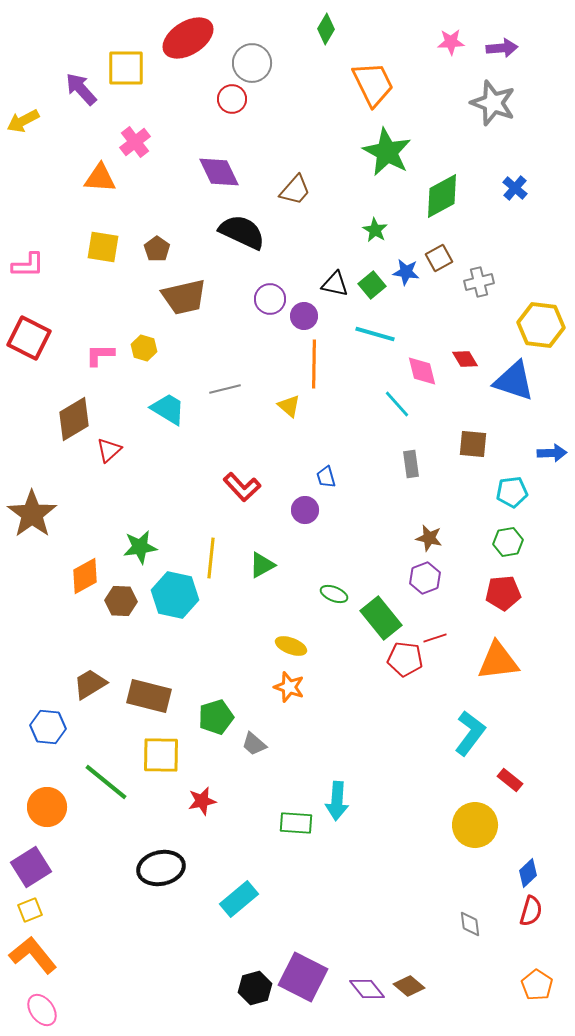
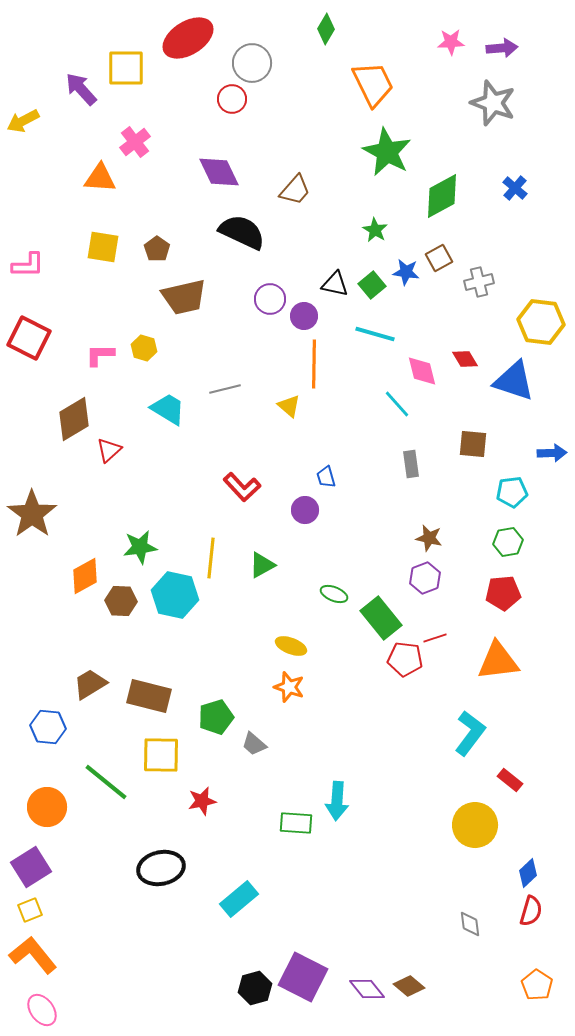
yellow hexagon at (541, 325): moved 3 px up
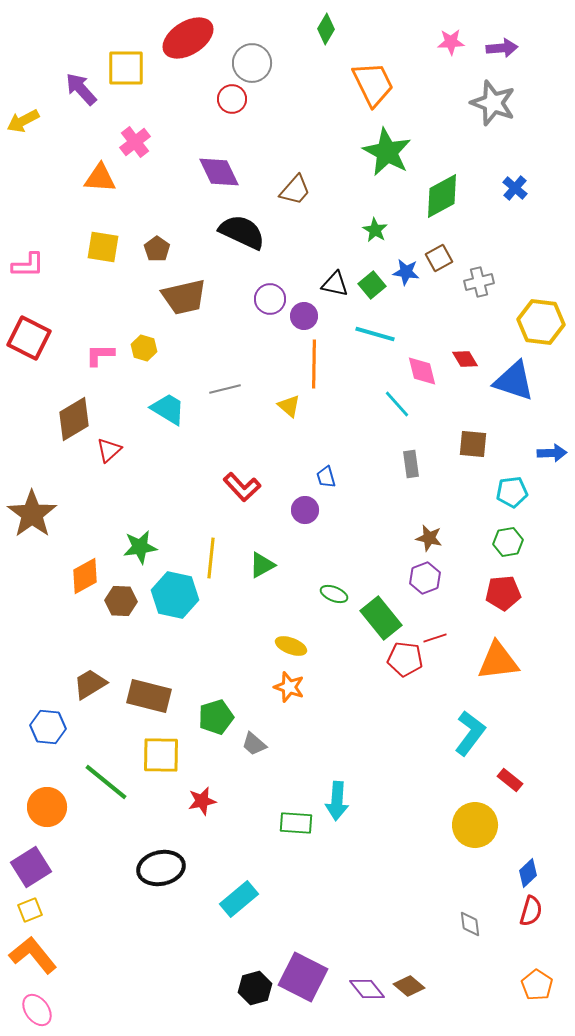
pink ellipse at (42, 1010): moved 5 px left
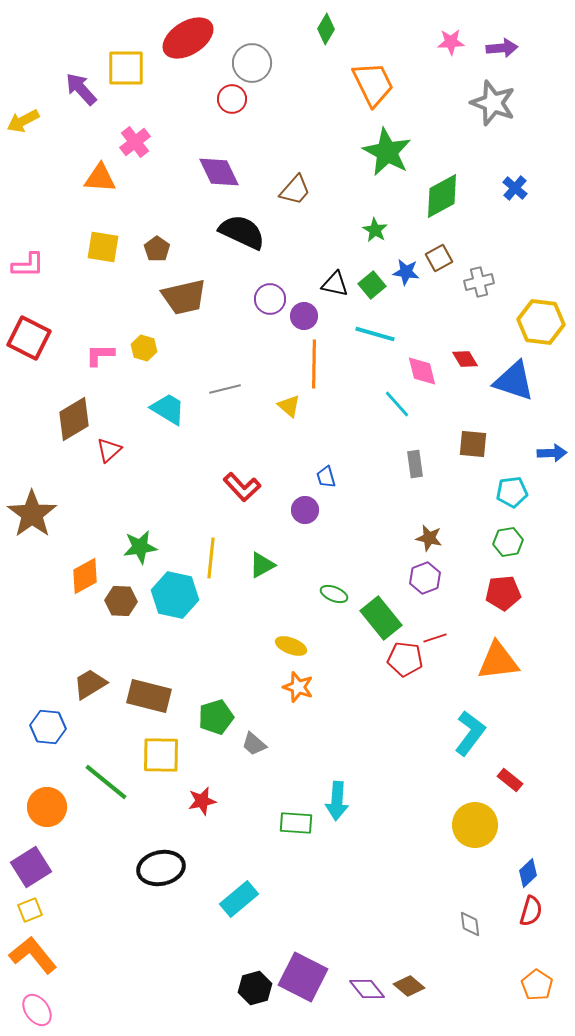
gray rectangle at (411, 464): moved 4 px right
orange star at (289, 687): moved 9 px right
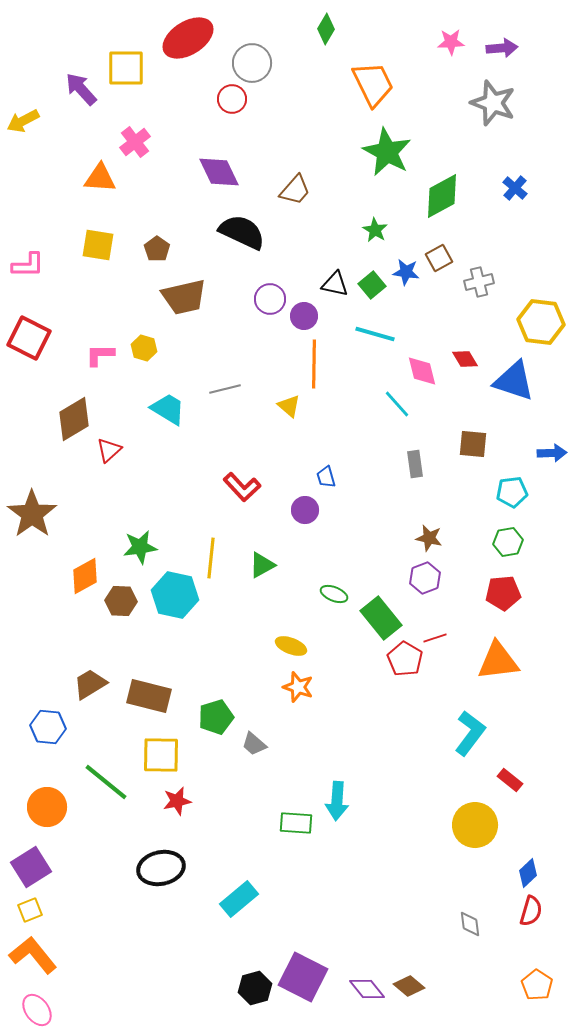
yellow square at (103, 247): moved 5 px left, 2 px up
red pentagon at (405, 659): rotated 24 degrees clockwise
red star at (202, 801): moved 25 px left
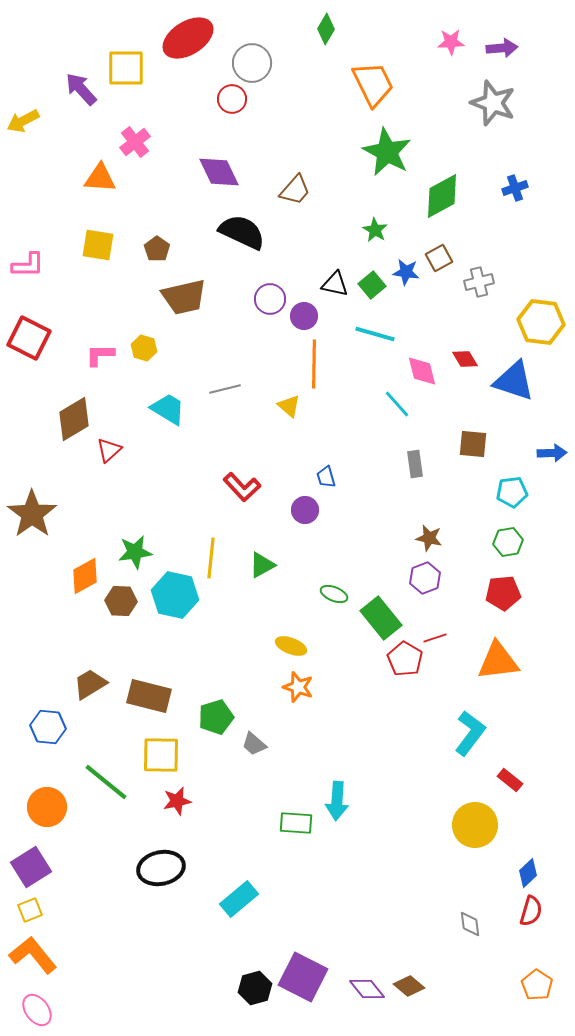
blue cross at (515, 188): rotated 30 degrees clockwise
green star at (140, 547): moved 5 px left, 5 px down
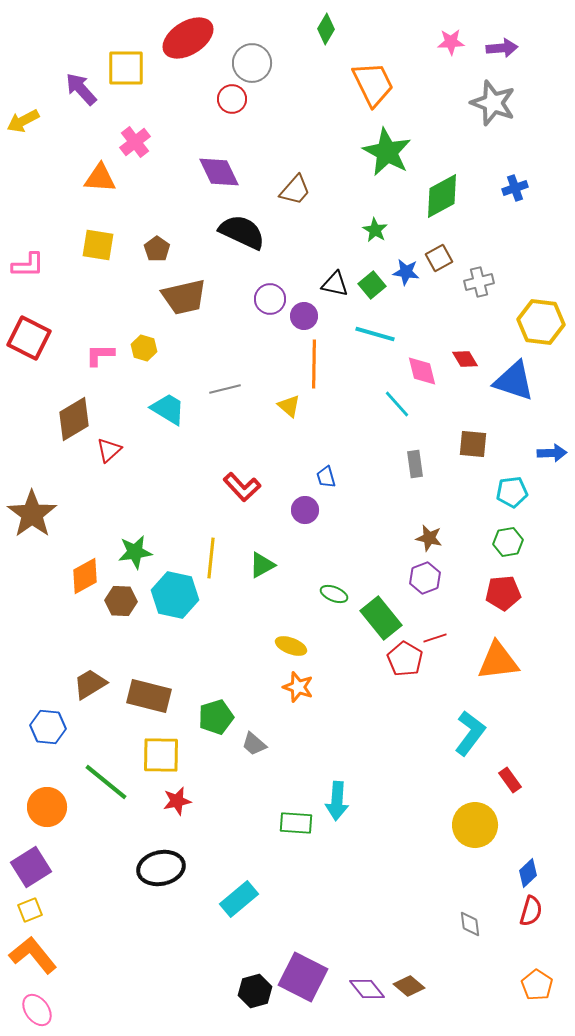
red rectangle at (510, 780): rotated 15 degrees clockwise
black hexagon at (255, 988): moved 3 px down
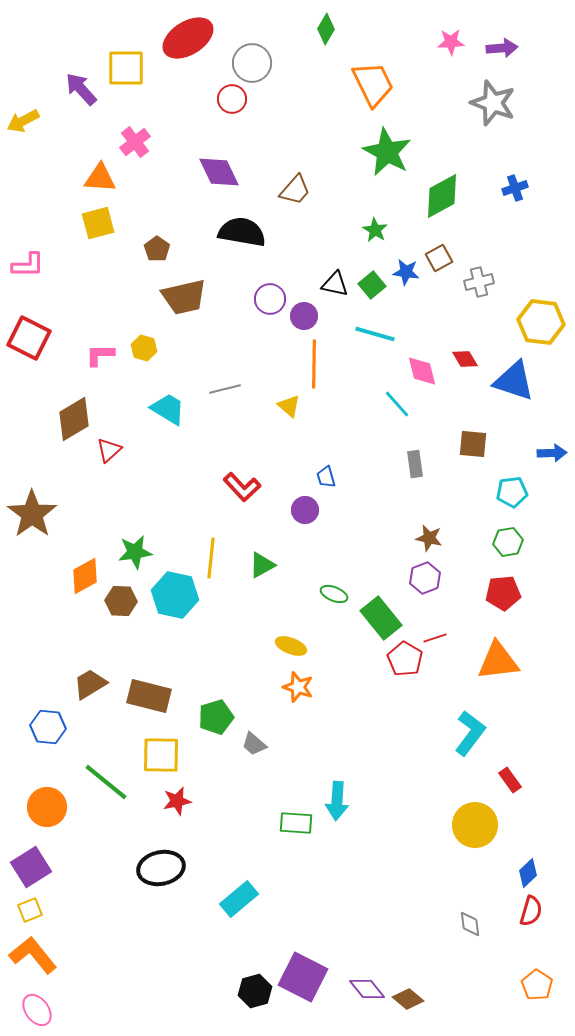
black semicircle at (242, 232): rotated 15 degrees counterclockwise
yellow square at (98, 245): moved 22 px up; rotated 24 degrees counterclockwise
brown diamond at (409, 986): moved 1 px left, 13 px down
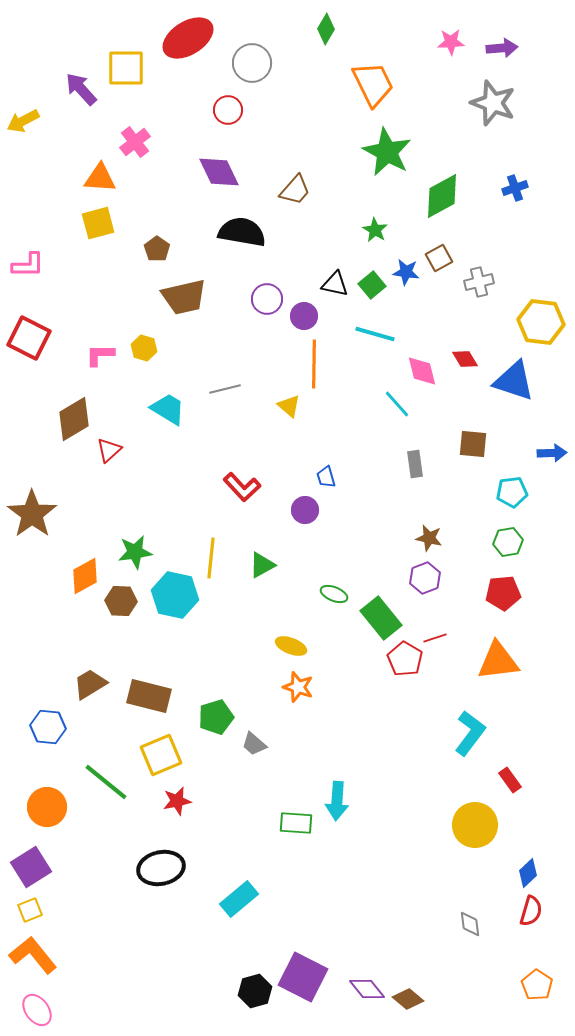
red circle at (232, 99): moved 4 px left, 11 px down
purple circle at (270, 299): moved 3 px left
yellow square at (161, 755): rotated 24 degrees counterclockwise
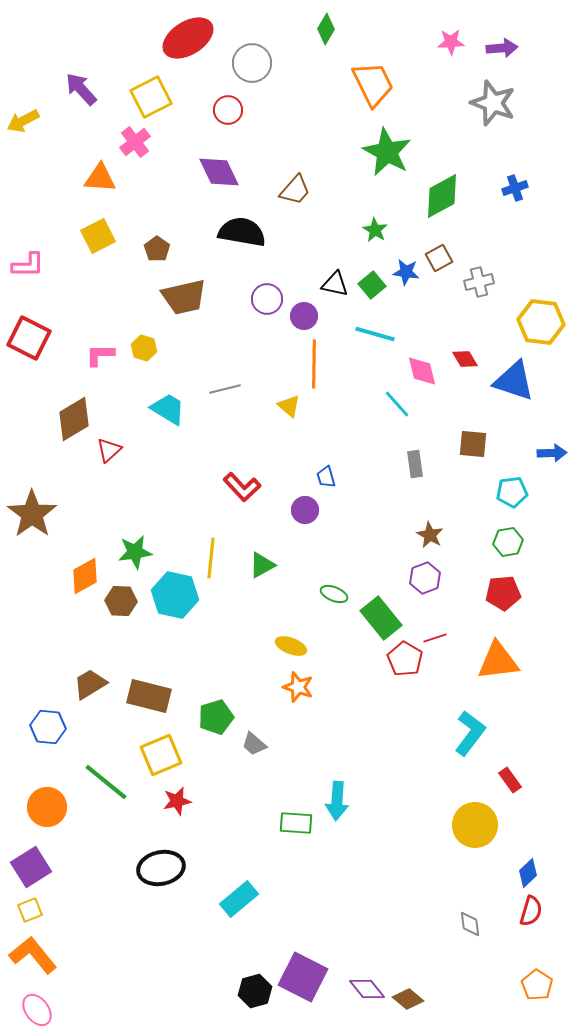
yellow square at (126, 68): moved 25 px right, 29 px down; rotated 27 degrees counterclockwise
yellow square at (98, 223): moved 13 px down; rotated 12 degrees counterclockwise
brown star at (429, 538): moved 1 px right, 3 px up; rotated 16 degrees clockwise
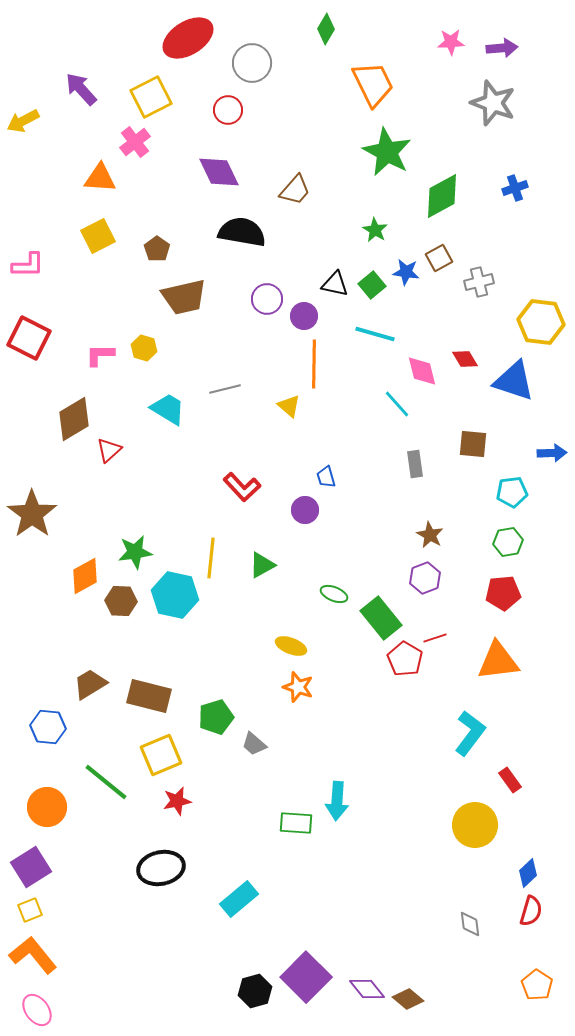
purple square at (303, 977): moved 3 px right; rotated 18 degrees clockwise
